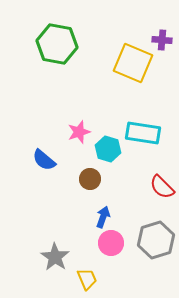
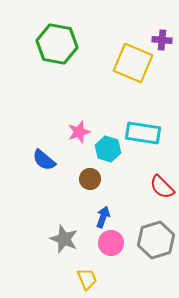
gray star: moved 9 px right, 18 px up; rotated 12 degrees counterclockwise
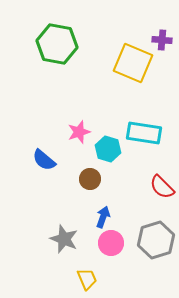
cyan rectangle: moved 1 px right
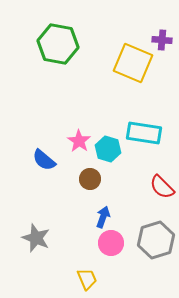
green hexagon: moved 1 px right
pink star: moved 9 px down; rotated 20 degrees counterclockwise
gray star: moved 28 px left, 1 px up
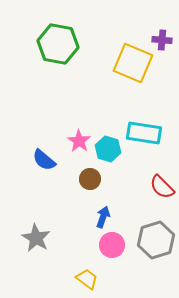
gray star: rotated 8 degrees clockwise
pink circle: moved 1 px right, 2 px down
yellow trapezoid: rotated 30 degrees counterclockwise
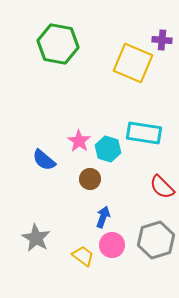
yellow trapezoid: moved 4 px left, 23 px up
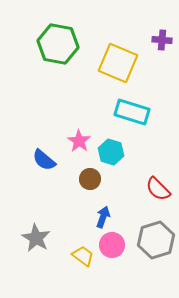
yellow square: moved 15 px left
cyan rectangle: moved 12 px left, 21 px up; rotated 8 degrees clockwise
cyan hexagon: moved 3 px right, 3 px down
red semicircle: moved 4 px left, 2 px down
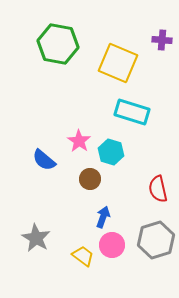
red semicircle: rotated 32 degrees clockwise
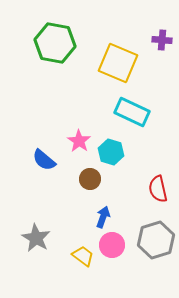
green hexagon: moved 3 px left, 1 px up
cyan rectangle: rotated 8 degrees clockwise
